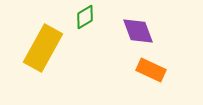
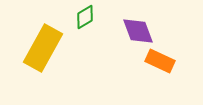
orange rectangle: moved 9 px right, 9 px up
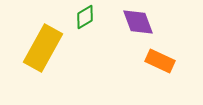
purple diamond: moved 9 px up
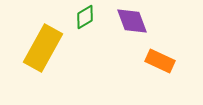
purple diamond: moved 6 px left, 1 px up
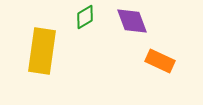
yellow rectangle: moved 1 px left, 3 px down; rotated 21 degrees counterclockwise
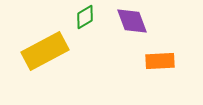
yellow rectangle: moved 3 px right; rotated 54 degrees clockwise
orange rectangle: rotated 28 degrees counterclockwise
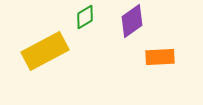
purple diamond: rotated 76 degrees clockwise
orange rectangle: moved 4 px up
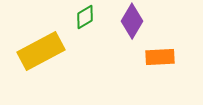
purple diamond: rotated 24 degrees counterclockwise
yellow rectangle: moved 4 px left
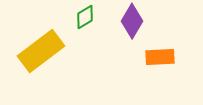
yellow rectangle: rotated 9 degrees counterclockwise
